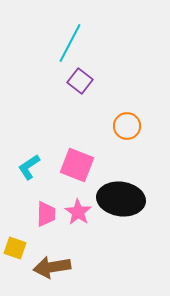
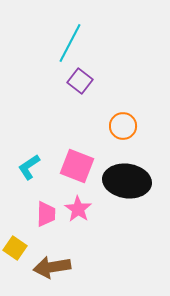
orange circle: moved 4 px left
pink square: moved 1 px down
black ellipse: moved 6 px right, 18 px up
pink star: moved 3 px up
yellow square: rotated 15 degrees clockwise
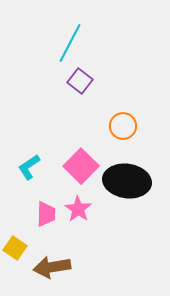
pink square: moved 4 px right; rotated 24 degrees clockwise
